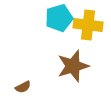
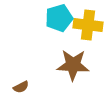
brown star: moved 1 px up; rotated 20 degrees clockwise
brown semicircle: moved 2 px left
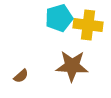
brown star: moved 1 px left, 1 px down
brown semicircle: moved 11 px up; rotated 14 degrees counterclockwise
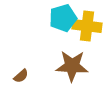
cyan pentagon: moved 4 px right
yellow cross: moved 1 px left, 1 px down
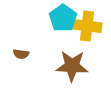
cyan pentagon: rotated 20 degrees counterclockwise
brown semicircle: moved 22 px up; rotated 49 degrees clockwise
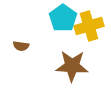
yellow cross: moved 2 px right; rotated 24 degrees counterclockwise
brown semicircle: moved 8 px up
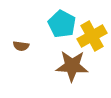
cyan pentagon: moved 1 px left, 6 px down; rotated 8 degrees counterclockwise
yellow cross: moved 3 px right, 10 px down; rotated 12 degrees counterclockwise
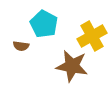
cyan pentagon: moved 18 px left
brown star: rotated 8 degrees clockwise
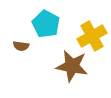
cyan pentagon: moved 2 px right
